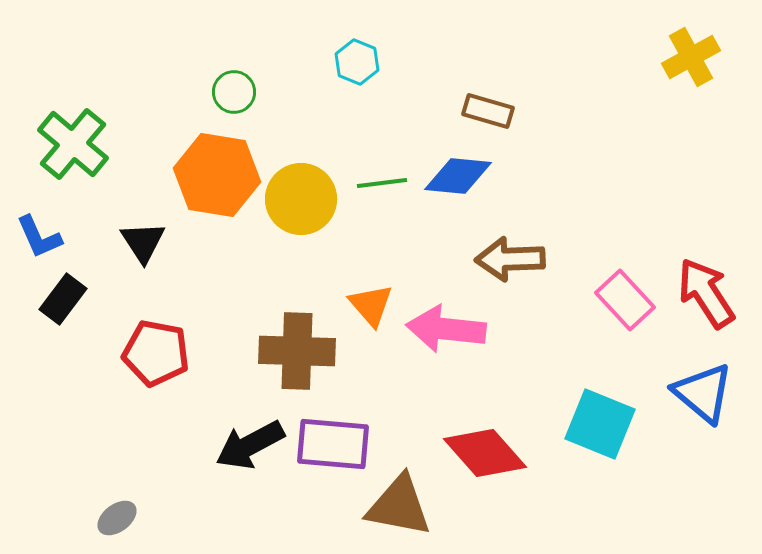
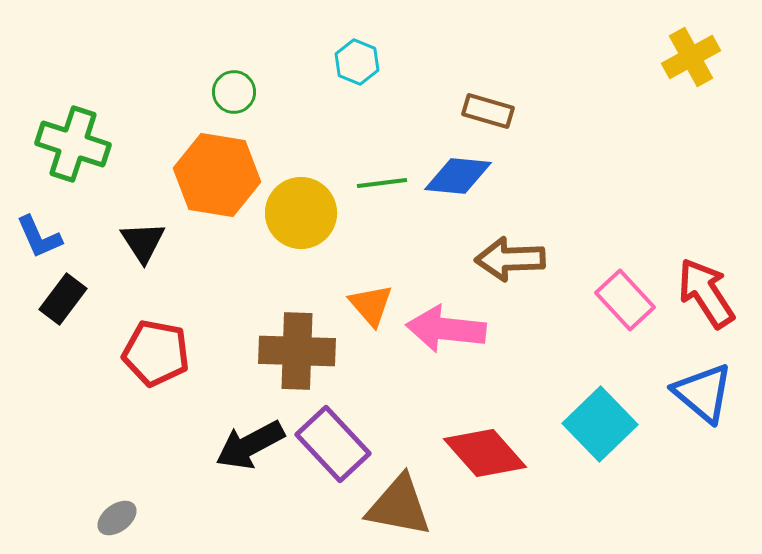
green cross: rotated 22 degrees counterclockwise
yellow circle: moved 14 px down
cyan square: rotated 24 degrees clockwise
purple rectangle: rotated 42 degrees clockwise
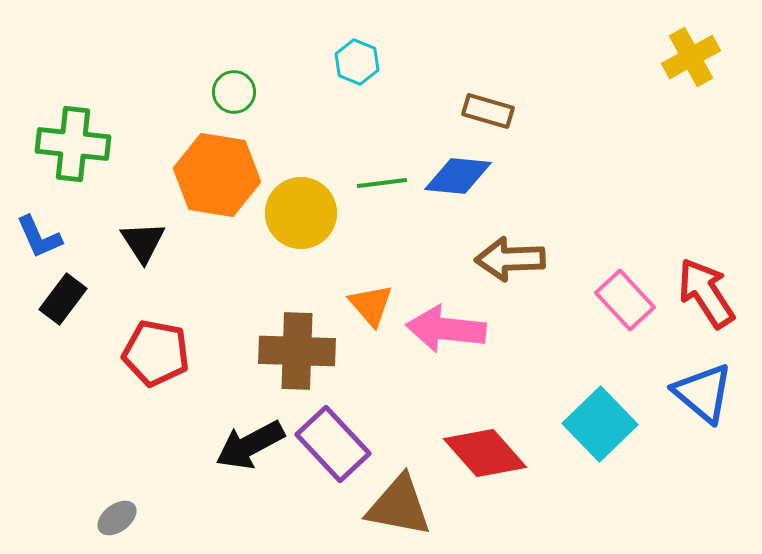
green cross: rotated 12 degrees counterclockwise
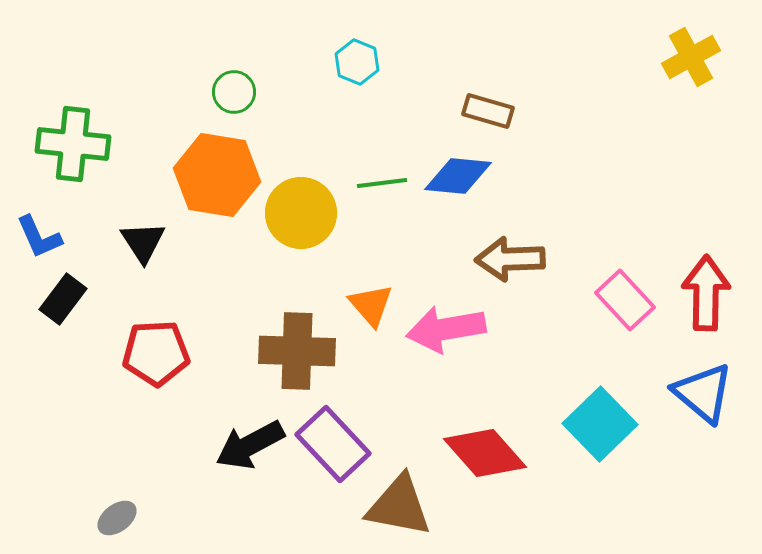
red arrow: rotated 34 degrees clockwise
pink arrow: rotated 16 degrees counterclockwise
red pentagon: rotated 14 degrees counterclockwise
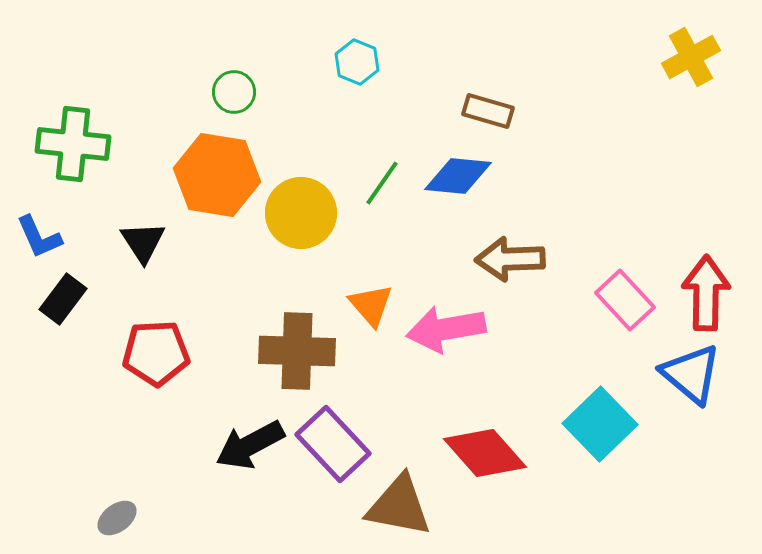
green line: rotated 48 degrees counterclockwise
blue triangle: moved 12 px left, 19 px up
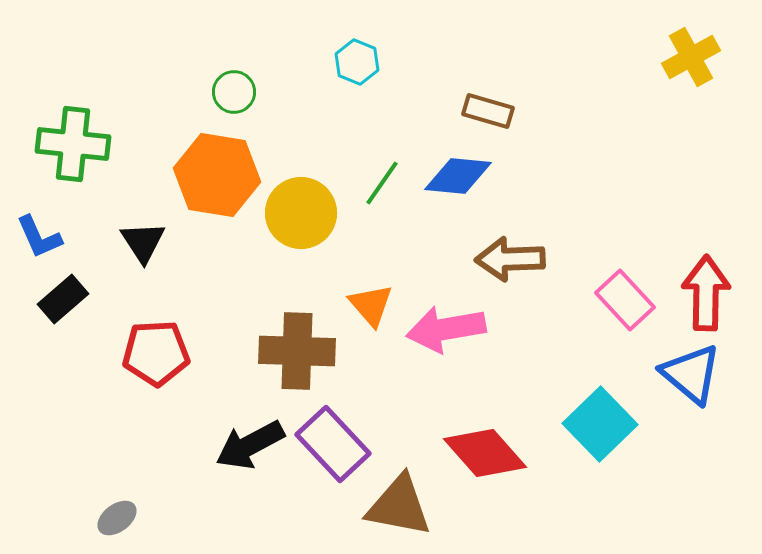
black rectangle: rotated 12 degrees clockwise
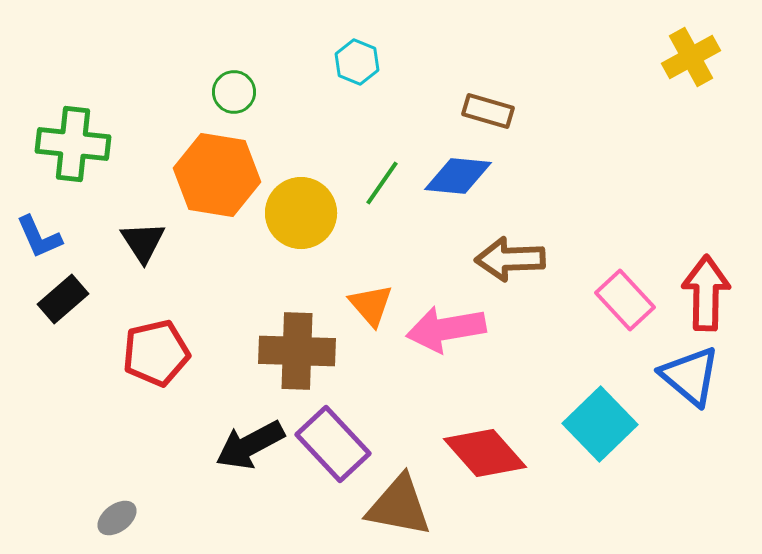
red pentagon: rotated 10 degrees counterclockwise
blue triangle: moved 1 px left, 2 px down
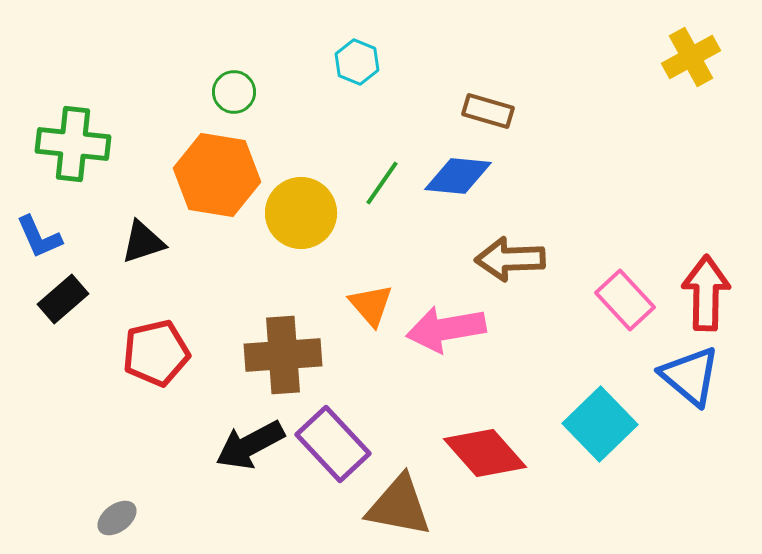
black triangle: rotated 45 degrees clockwise
brown cross: moved 14 px left, 4 px down; rotated 6 degrees counterclockwise
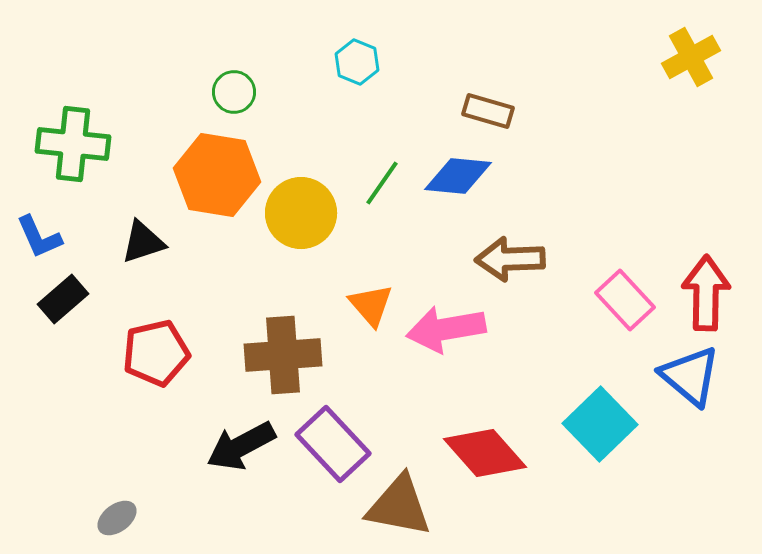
black arrow: moved 9 px left, 1 px down
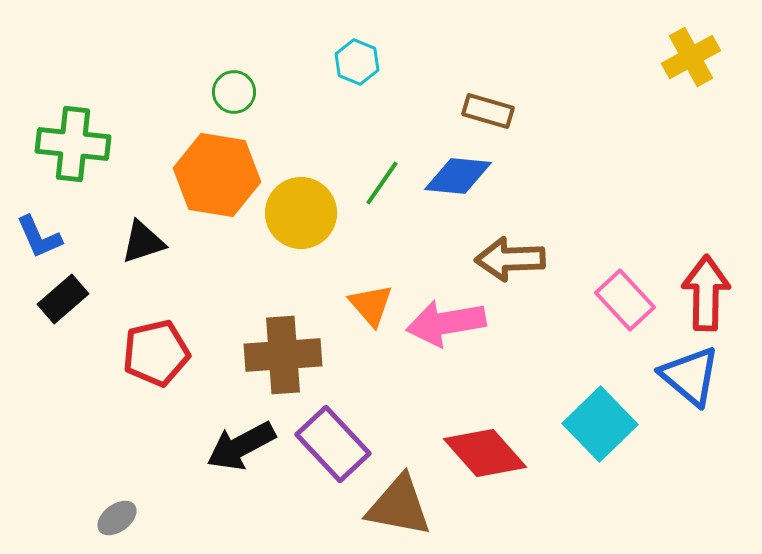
pink arrow: moved 6 px up
